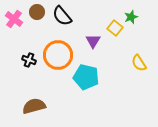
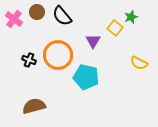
yellow semicircle: rotated 30 degrees counterclockwise
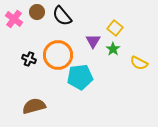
green star: moved 18 px left, 32 px down; rotated 16 degrees counterclockwise
black cross: moved 1 px up
cyan pentagon: moved 6 px left; rotated 20 degrees counterclockwise
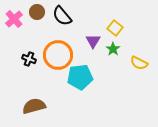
pink cross: rotated 12 degrees clockwise
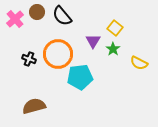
pink cross: moved 1 px right
orange circle: moved 1 px up
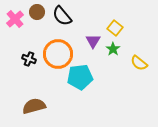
yellow semicircle: rotated 12 degrees clockwise
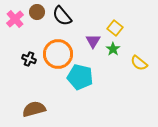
cyan pentagon: rotated 20 degrees clockwise
brown semicircle: moved 3 px down
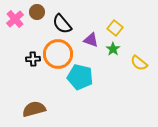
black semicircle: moved 8 px down
purple triangle: moved 2 px left, 1 px up; rotated 42 degrees counterclockwise
black cross: moved 4 px right; rotated 24 degrees counterclockwise
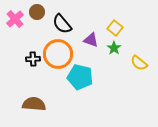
green star: moved 1 px right, 1 px up
brown semicircle: moved 5 px up; rotated 20 degrees clockwise
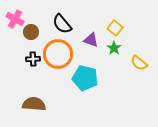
brown circle: moved 6 px left, 20 px down
pink cross: rotated 18 degrees counterclockwise
cyan pentagon: moved 5 px right, 1 px down
